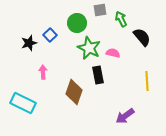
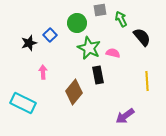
brown diamond: rotated 20 degrees clockwise
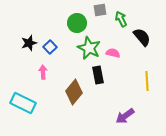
blue square: moved 12 px down
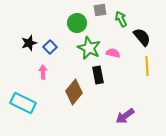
yellow line: moved 15 px up
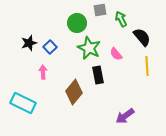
pink semicircle: moved 3 px right, 1 px down; rotated 144 degrees counterclockwise
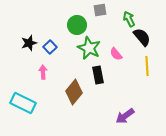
green arrow: moved 8 px right
green circle: moved 2 px down
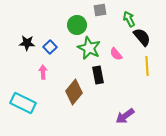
black star: moved 2 px left; rotated 21 degrees clockwise
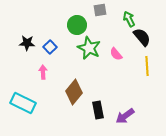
black rectangle: moved 35 px down
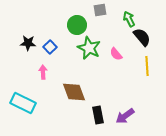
black star: moved 1 px right
brown diamond: rotated 60 degrees counterclockwise
black rectangle: moved 5 px down
